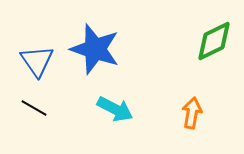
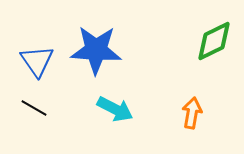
blue star: moved 1 px right, 1 px down; rotated 15 degrees counterclockwise
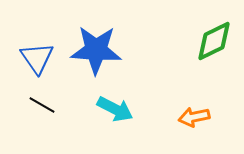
blue triangle: moved 3 px up
black line: moved 8 px right, 3 px up
orange arrow: moved 2 px right, 4 px down; rotated 112 degrees counterclockwise
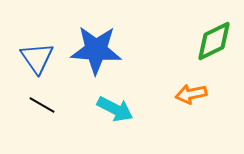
orange arrow: moved 3 px left, 23 px up
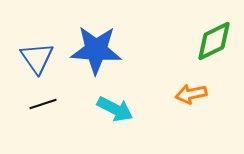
black line: moved 1 px right, 1 px up; rotated 48 degrees counterclockwise
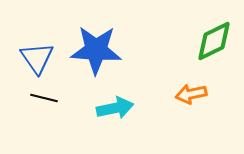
black line: moved 1 px right, 6 px up; rotated 32 degrees clockwise
cyan arrow: moved 1 px up; rotated 39 degrees counterclockwise
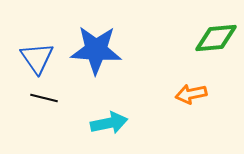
green diamond: moved 2 px right, 3 px up; rotated 21 degrees clockwise
cyan arrow: moved 6 px left, 15 px down
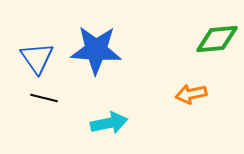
green diamond: moved 1 px right, 1 px down
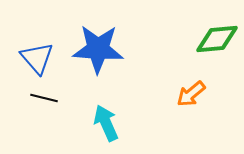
blue star: moved 2 px right, 1 px up
blue triangle: rotated 6 degrees counterclockwise
orange arrow: rotated 28 degrees counterclockwise
cyan arrow: moved 3 px left; rotated 102 degrees counterclockwise
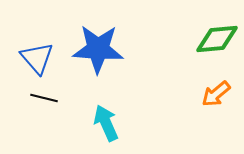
orange arrow: moved 25 px right
